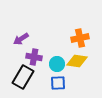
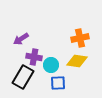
cyan circle: moved 6 px left, 1 px down
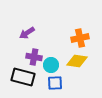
purple arrow: moved 6 px right, 6 px up
black rectangle: rotated 75 degrees clockwise
blue square: moved 3 px left
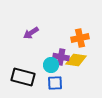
purple arrow: moved 4 px right
purple cross: moved 27 px right
yellow diamond: moved 1 px left, 1 px up
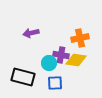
purple arrow: rotated 21 degrees clockwise
purple cross: moved 2 px up
cyan circle: moved 2 px left, 2 px up
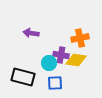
purple arrow: rotated 21 degrees clockwise
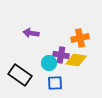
black rectangle: moved 3 px left, 2 px up; rotated 20 degrees clockwise
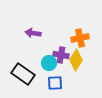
purple arrow: moved 2 px right
yellow diamond: rotated 65 degrees counterclockwise
black rectangle: moved 3 px right, 1 px up
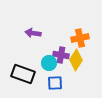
black rectangle: rotated 15 degrees counterclockwise
